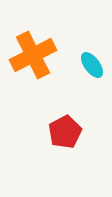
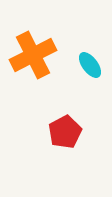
cyan ellipse: moved 2 px left
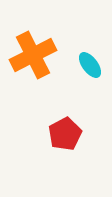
red pentagon: moved 2 px down
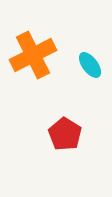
red pentagon: rotated 12 degrees counterclockwise
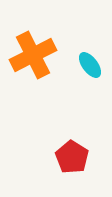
red pentagon: moved 7 px right, 23 px down
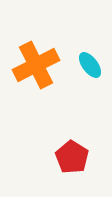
orange cross: moved 3 px right, 10 px down
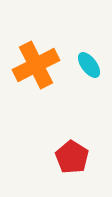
cyan ellipse: moved 1 px left
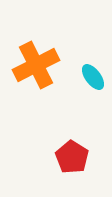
cyan ellipse: moved 4 px right, 12 px down
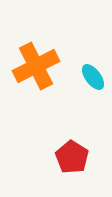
orange cross: moved 1 px down
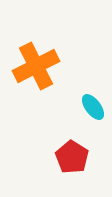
cyan ellipse: moved 30 px down
